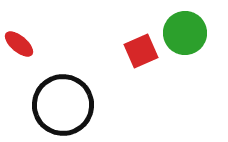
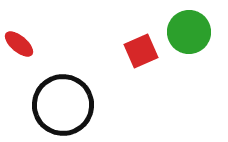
green circle: moved 4 px right, 1 px up
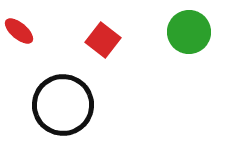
red ellipse: moved 13 px up
red square: moved 38 px left, 11 px up; rotated 28 degrees counterclockwise
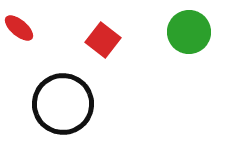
red ellipse: moved 3 px up
black circle: moved 1 px up
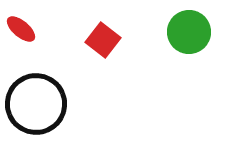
red ellipse: moved 2 px right, 1 px down
black circle: moved 27 px left
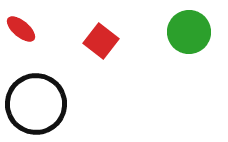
red square: moved 2 px left, 1 px down
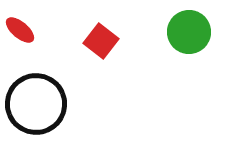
red ellipse: moved 1 px left, 1 px down
